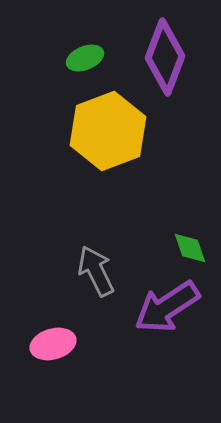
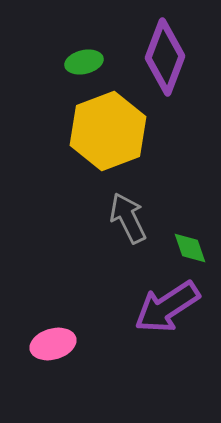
green ellipse: moved 1 px left, 4 px down; rotated 9 degrees clockwise
gray arrow: moved 32 px right, 53 px up
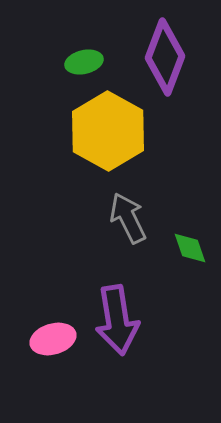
yellow hexagon: rotated 10 degrees counterclockwise
purple arrow: moved 50 px left, 13 px down; rotated 66 degrees counterclockwise
pink ellipse: moved 5 px up
